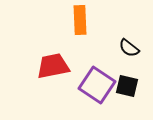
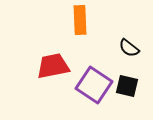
purple square: moved 3 px left
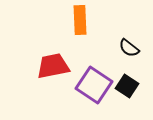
black square: rotated 20 degrees clockwise
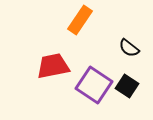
orange rectangle: rotated 36 degrees clockwise
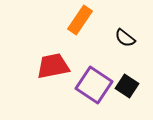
black semicircle: moved 4 px left, 10 px up
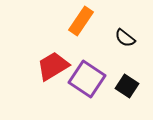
orange rectangle: moved 1 px right, 1 px down
red trapezoid: rotated 20 degrees counterclockwise
purple square: moved 7 px left, 6 px up
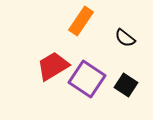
black square: moved 1 px left, 1 px up
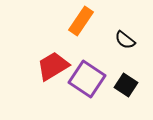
black semicircle: moved 2 px down
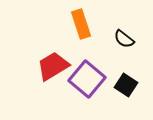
orange rectangle: moved 3 px down; rotated 52 degrees counterclockwise
black semicircle: moved 1 px left, 1 px up
purple square: rotated 6 degrees clockwise
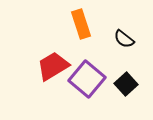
black square: moved 1 px up; rotated 15 degrees clockwise
